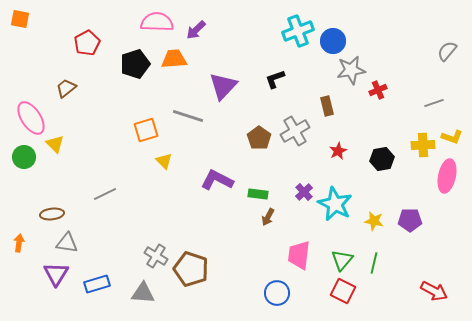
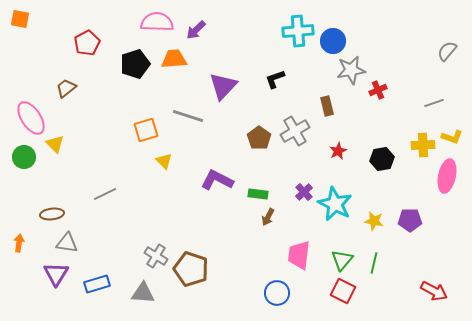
cyan cross at (298, 31): rotated 16 degrees clockwise
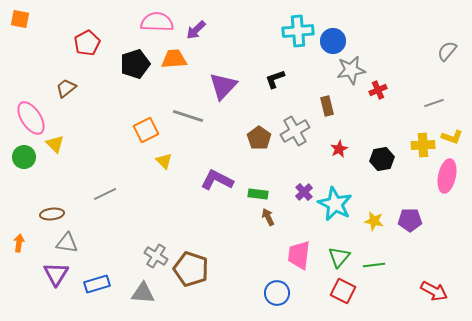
orange square at (146, 130): rotated 10 degrees counterclockwise
red star at (338, 151): moved 1 px right, 2 px up
brown arrow at (268, 217): rotated 126 degrees clockwise
green triangle at (342, 260): moved 3 px left, 3 px up
green line at (374, 263): moved 2 px down; rotated 70 degrees clockwise
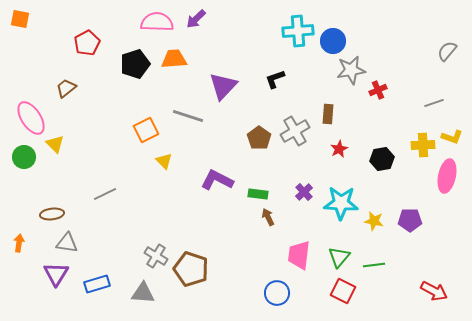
purple arrow at (196, 30): moved 11 px up
brown rectangle at (327, 106): moved 1 px right, 8 px down; rotated 18 degrees clockwise
cyan star at (335, 204): moved 6 px right, 1 px up; rotated 24 degrees counterclockwise
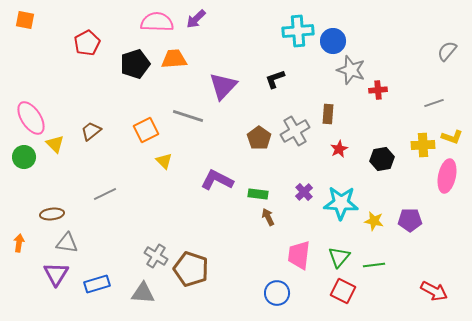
orange square at (20, 19): moved 5 px right, 1 px down
gray star at (351, 70): rotated 28 degrees clockwise
brown trapezoid at (66, 88): moved 25 px right, 43 px down
red cross at (378, 90): rotated 18 degrees clockwise
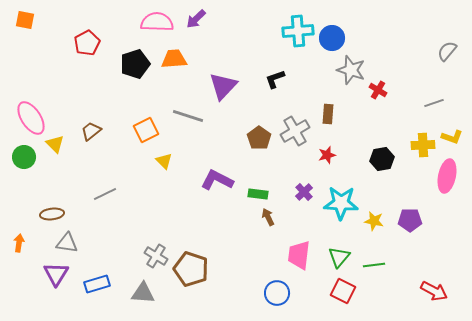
blue circle at (333, 41): moved 1 px left, 3 px up
red cross at (378, 90): rotated 36 degrees clockwise
red star at (339, 149): moved 12 px left, 6 px down; rotated 12 degrees clockwise
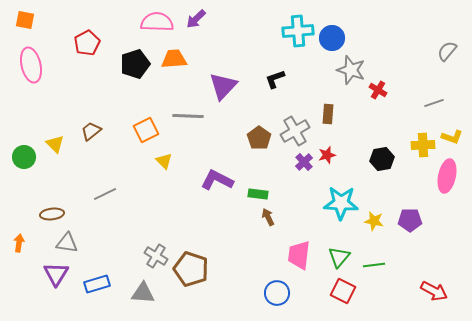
gray line at (188, 116): rotated 16 degrees counterclockwise
pink ellipse at (31, 118): moved 53 px up; rotated 20 degrees clockwise
purple cross at (304, 192): moved 30 px up
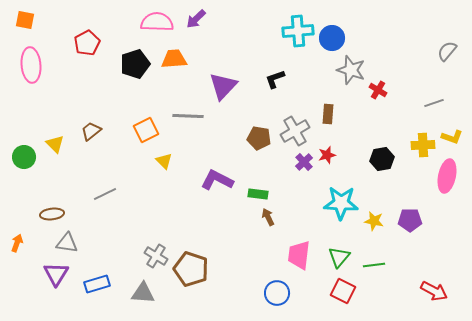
pink ellipse at (31, 65): rotated 8 degrees clockwise
brown pentagon at (259, 138): rotated 25 degrees counterclockwise
orange arrow at (19, 243): moved 2 px left; rotated 12 degrees clockwise
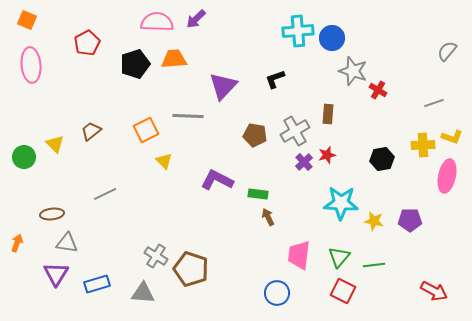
orange square at (25, 20): moved 2 px right; rotated 12 degrees clockwise
gray star at (351, 70): moved 2 px right, 1 px down
brown pentagon at (259, 138): moved 4 px left, 3 px up
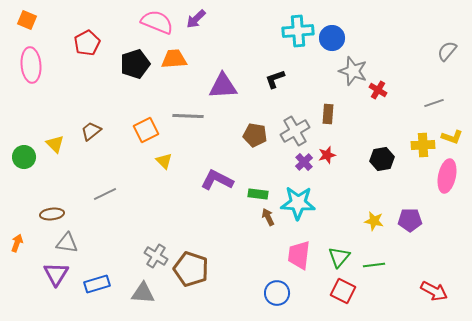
pink semicircle at (157, 22): rotated 20 degrees clockwise
purple triangle at (223, 86): rotated 44 degrees clockwise
cyan star at (341, 203): moved 43 px left
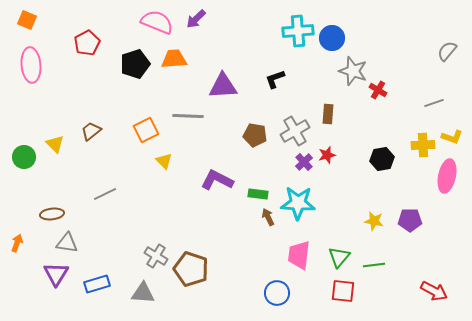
red square at (343, 291): rotated 20 degrees counterclockwise
